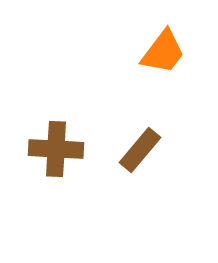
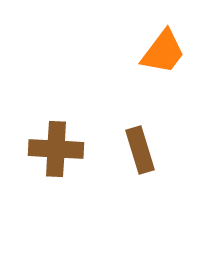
brown rectangle: rotated 57 degrees counterclockwise
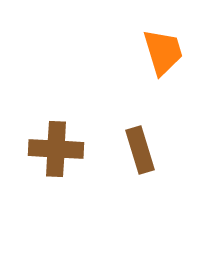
orange trapezoid: rotated 54 degrees counterclockwise
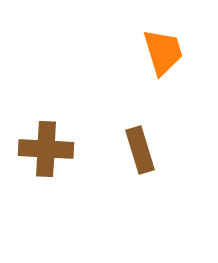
brown cross: moved 10 px left
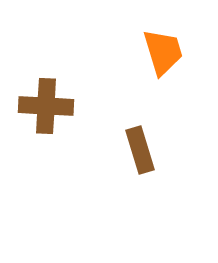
brown cross: moved 43 px up
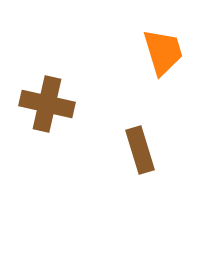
brown cross: moved 1 px right, 2 px up; rotated 10 degrees clockwise
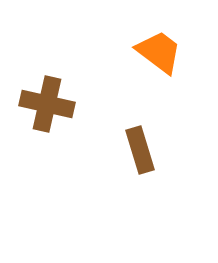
orange trapezoid: moved 4 px left; rotated 36 degrees counterclockwise
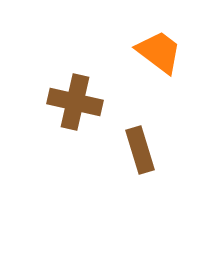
brown cross: moved 28 px right, 2 px up
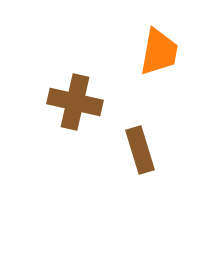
orange trapezoid: rotated 63 degrees clockwise
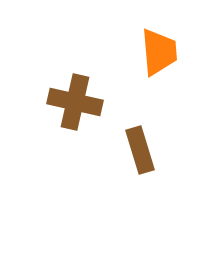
orange trapezoid: rotated 15 degrees counterclockwise
